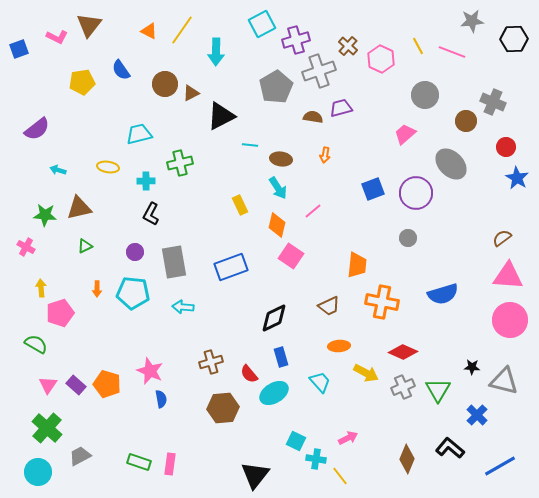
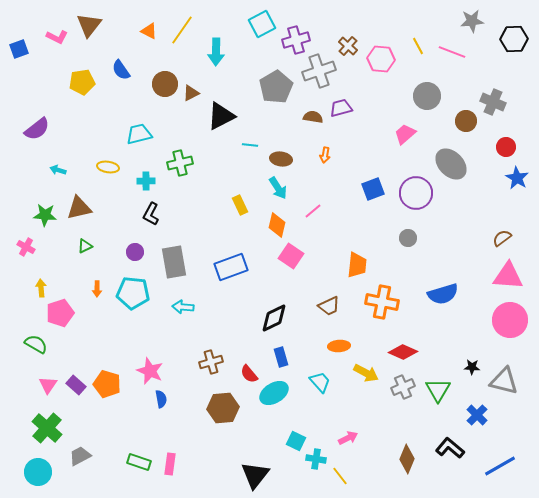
pink hexagon at (381, 59): rotated 20 degrees counterclockwise
gray circle at (425, 95): moved 2 px right, 1 px down
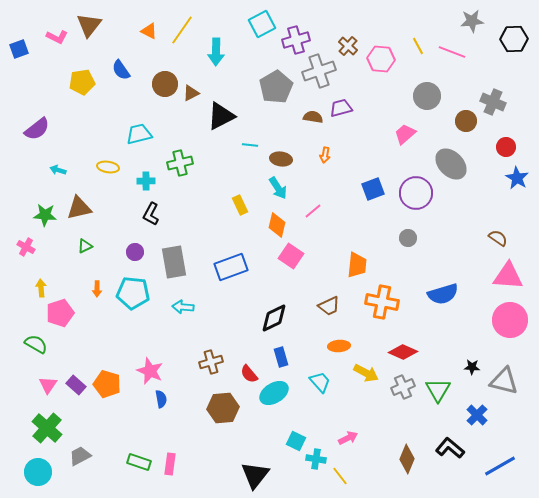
brown semicircle at (502, 238): moved 4 px left; rotated 72 degrees clockwise
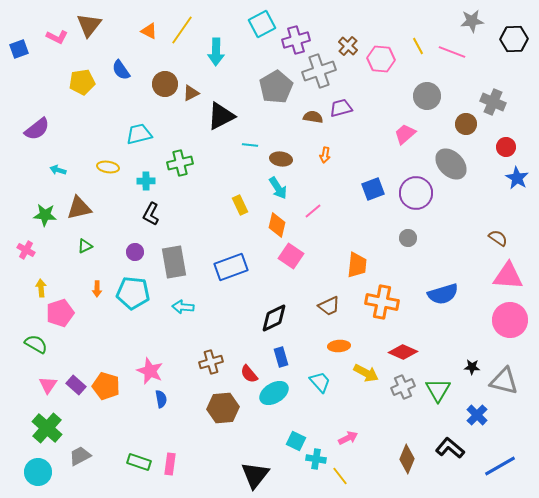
brown circle at (466, 121): moved 3 px down
pink cross at (26, 247): moved 3 px down
orange pentagon at (107, 384): moved 1 px left, 2 px down
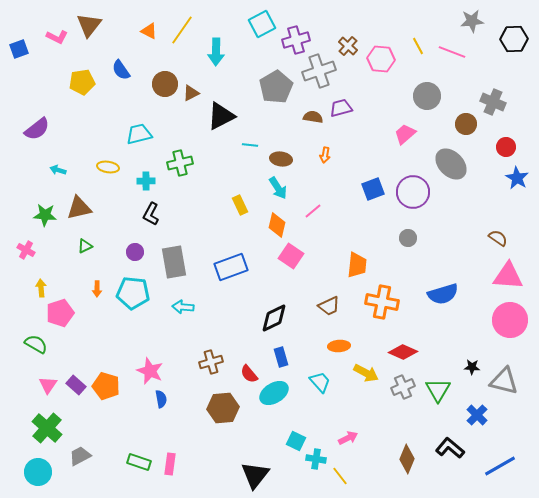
purple circle at (416, 193): moved 3 px left, 1 px up
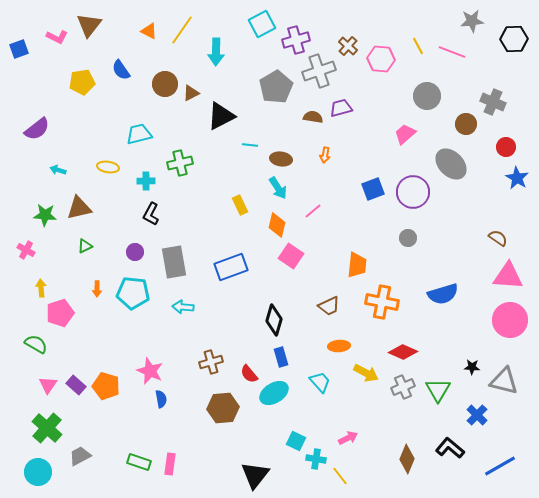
black diamond at (274, 318): moved 2 px down; rotated 48 degrees counterclockwise
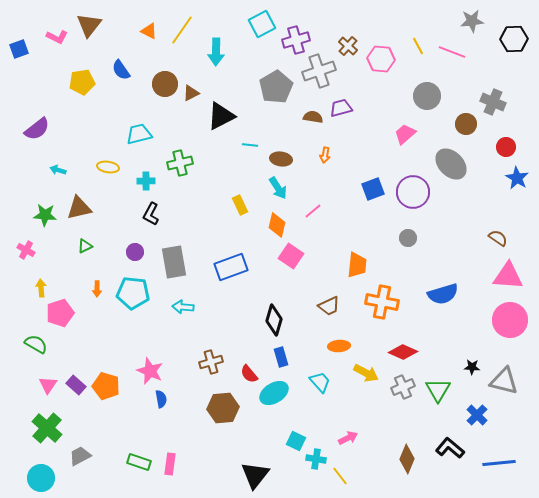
blue line at (500, 466): moved 1 px left, 3 px up; rotated 24 degrees clockwise
cyan circle at (38, 472): moved 3 px right, 6 px down
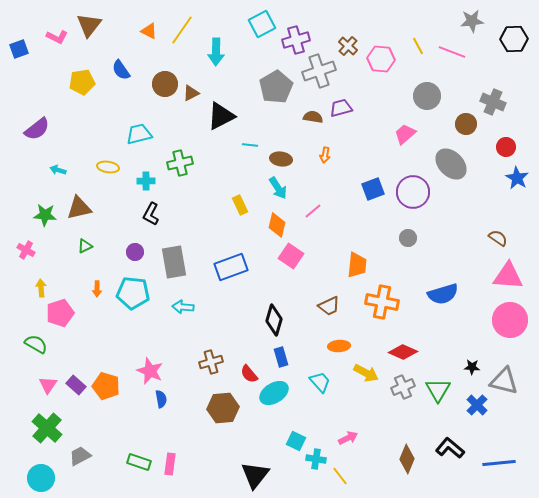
blue cross at (477, 415): moved 10 px up
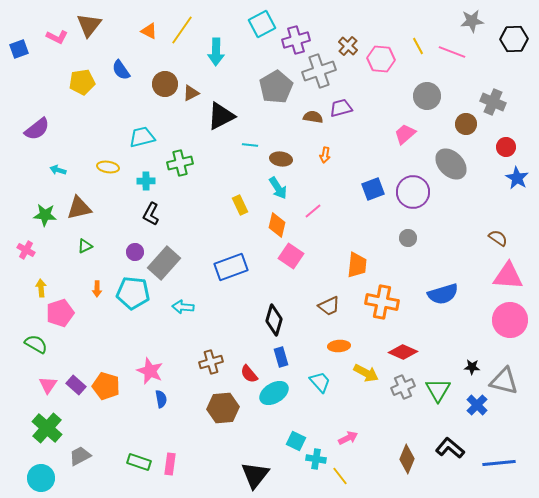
cyan trapezoid at (139, 134): moved 3 px right, 3 px down
gray rectangle at (174, 262): moved 10 px left, 1 px down; rotated 52 degrees clockwise
